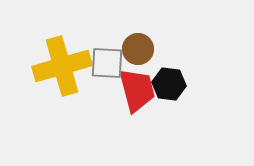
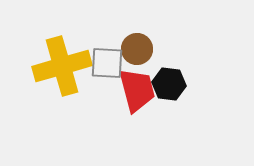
brown circle: moved 1 px left
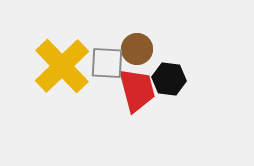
yellow cross: rotated 28 degrees counterclockwise
black hexagon: moved 5 px up
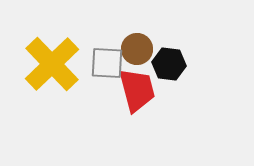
yellow cross: moved 10 px left, 2 px up
black hexagon: moved 15 px up
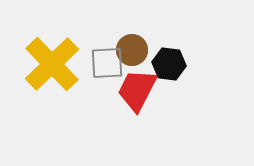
brown circle: moved 5 px left, 1 px down
gray square: rotated 6 degrees counterclockwise
red trapezoid: rotated 138 degrees counterclockwise
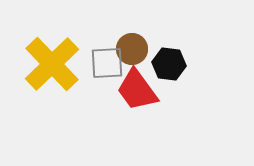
brown circle: moved 1 px up
red trapezoid: rotated 63 degrees counterclockwise
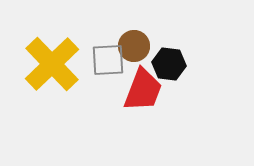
brown circle: moved 2 px right, 3 px up
gray square: moved 1 px right, 3 px up
red trapezoid: moved 6 px right; rotated 123 degrees counterclockwise
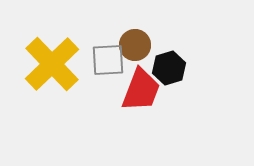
brown circle: moved 1 px right, 1 px up
black hexagon: moved 4 px down; rotated 24 degrees counterclockwise
red trapezoid: moved 2 px left
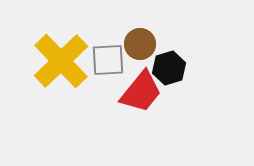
brown circle: moved 5 px right, 1 px up
yellow cross: moved 9 px right, 3 px up
red trapezoid: moved 2 px down; rotated 18 degrees clockwise
